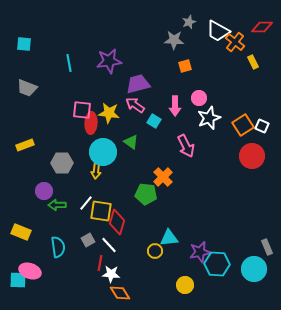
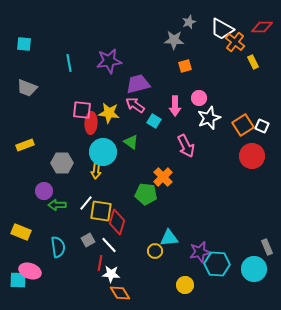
white trapezoid at (218, 31): moved 4 px right, 2 px up
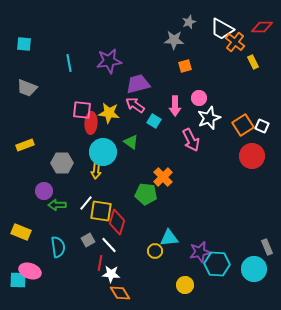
pink arrow at (186, 146): moved 5 px right, 6 px up
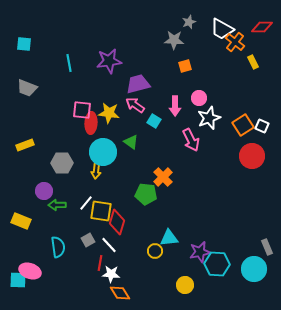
yellow rectangle at (21, 232): moved 11 px up
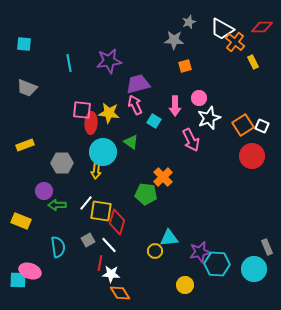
pink arrow at (135, 105): rotated 30 degrees clockwise
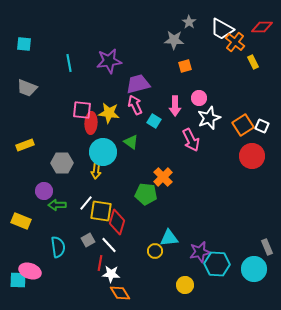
gray star at (189, 22): rotated 16 degrees counterclockwise
